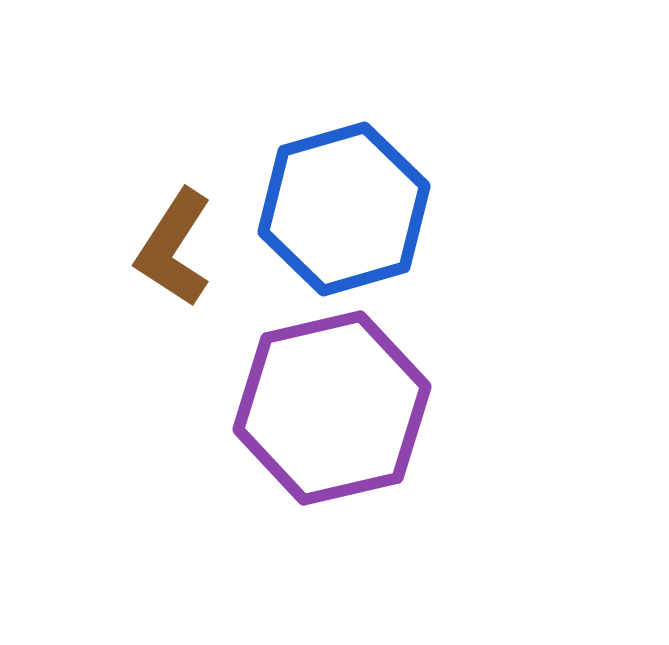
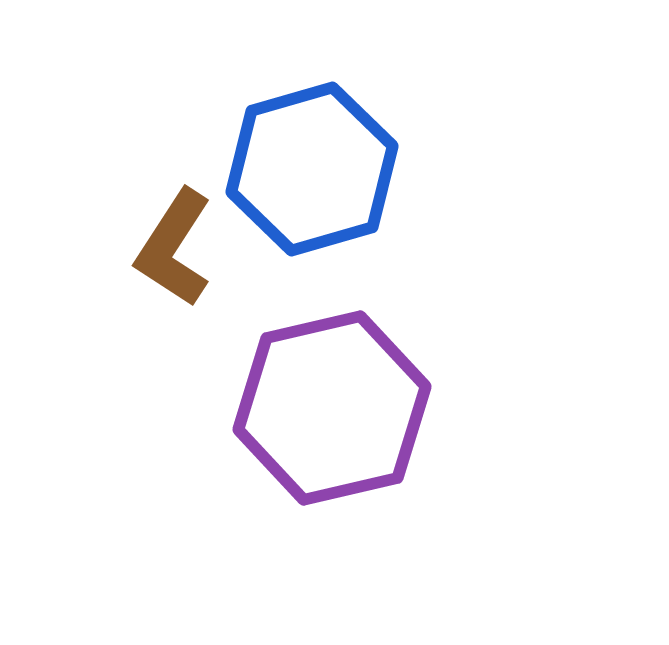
blue hexagon: moved 32 px left, 40 px up
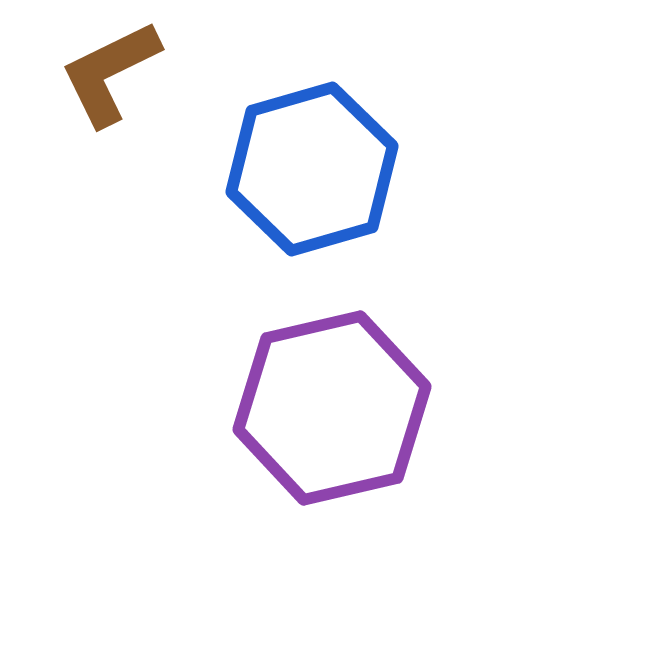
brown L-shape: moved 64 px left, 175 px up; rotated 31 degrees clockwise
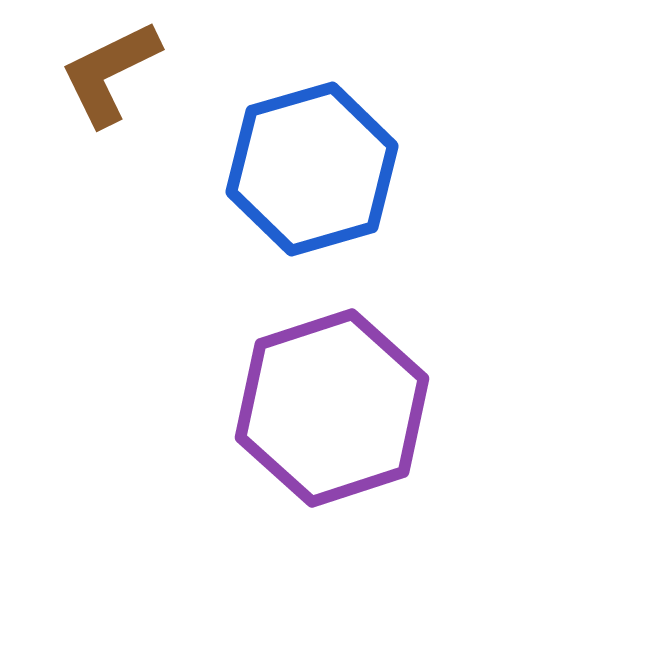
purple hexagon: rotated 5 degrees counterclockwise
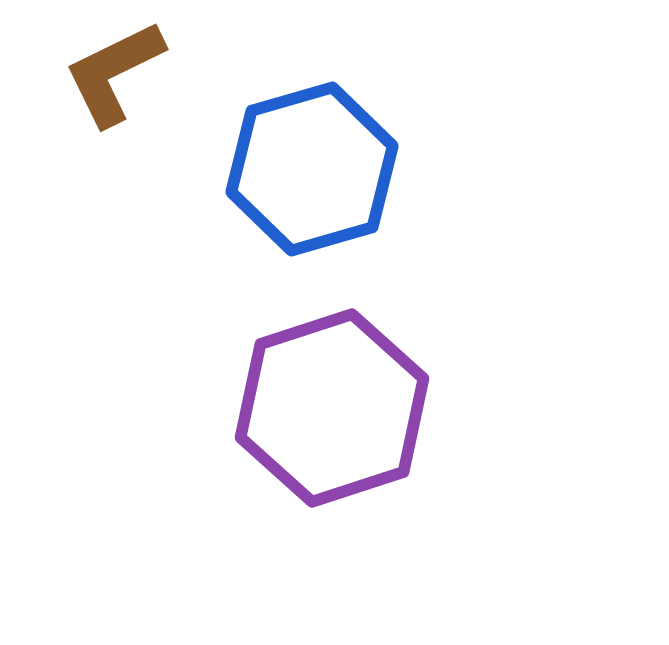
brown L-shape: moved 4 px right
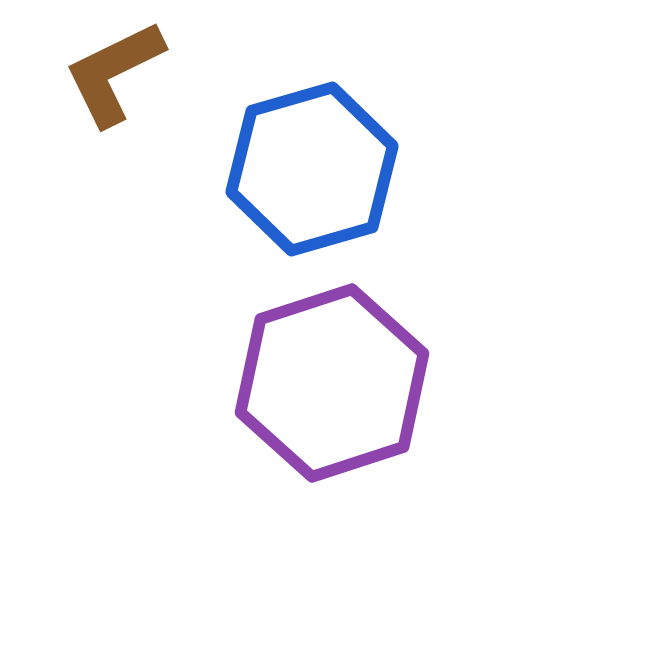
purple hexagon: moved 25 px up
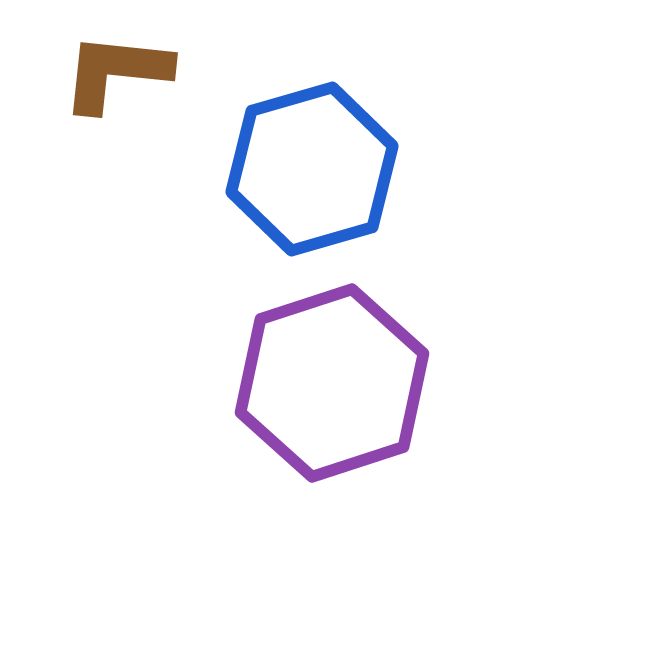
brown L-shape: moved 2 px right, 1 px up; rotated 32 degrees clockwise
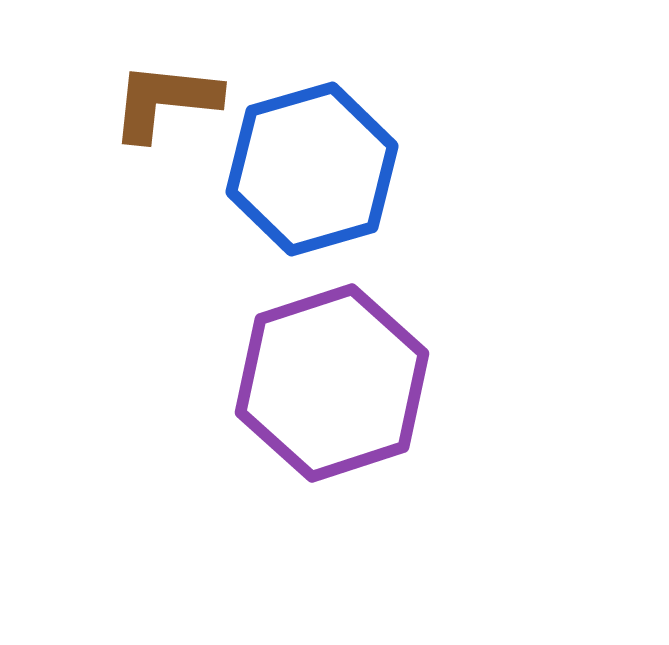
brown L-shape: moved 49 px right, 29 px down
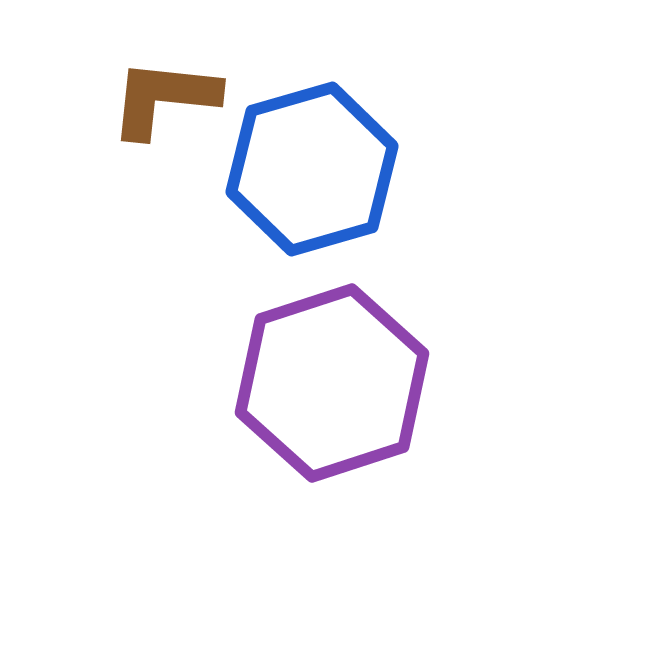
brown L-shape: moved 1 px left, 3 px up
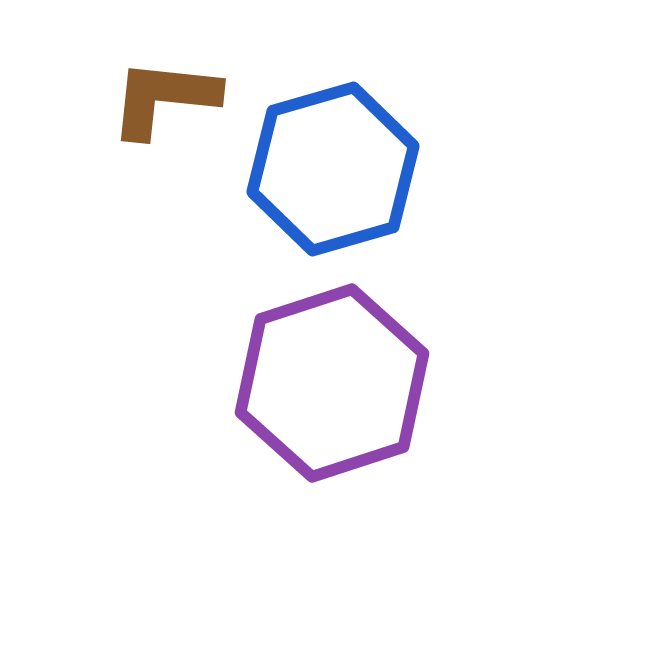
blue hexagon: moved 21 px right
